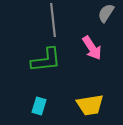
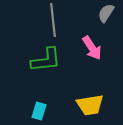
cyan rectangle: moved 5 px down
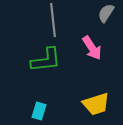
yellow trapezoid: moved 6 px right, 1 px up; rotated 8 degrees counterclockwise
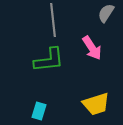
green L-shape: moved 3 px right
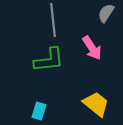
yellow trapezoid: rotated 124 degrees counterclockwise
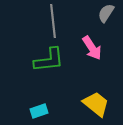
gray line: moved 1 px down
cyan rectangle: rotated 54 degrees clockwise
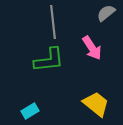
gray semicircle: rotated 18 degrees clockwise
gray line: moved 1 px down
cyan rectangle: moved 9 px left; rotated 12 degrees counterclockwise
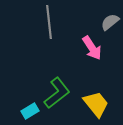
gray semicircle: moved 4 px right, 9 px down
gray line: moved 4 px left
green L-shape: moved 8 px right, 33 px down; rotated 32 degrees counterclockwise
yellow trapezoid: rotated 12 degrees clockwise
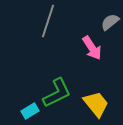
gray line: moved 1 px left, 1 px up; rotated 24 degrees clockwise
green L-shape: rotated 12 degrees clockwise
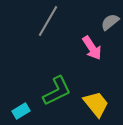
gray line: rotated 12 degrees clockwise
green L-shape: moved 2 px up
cyan rectangle: moved 9 px left
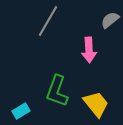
gray semicircle: moved 2 px up
pink arrow: moved 3 px left, 2 px down; rotated 30 degrees clockwise
green L-shape: rotated 136 degrees clockwise
